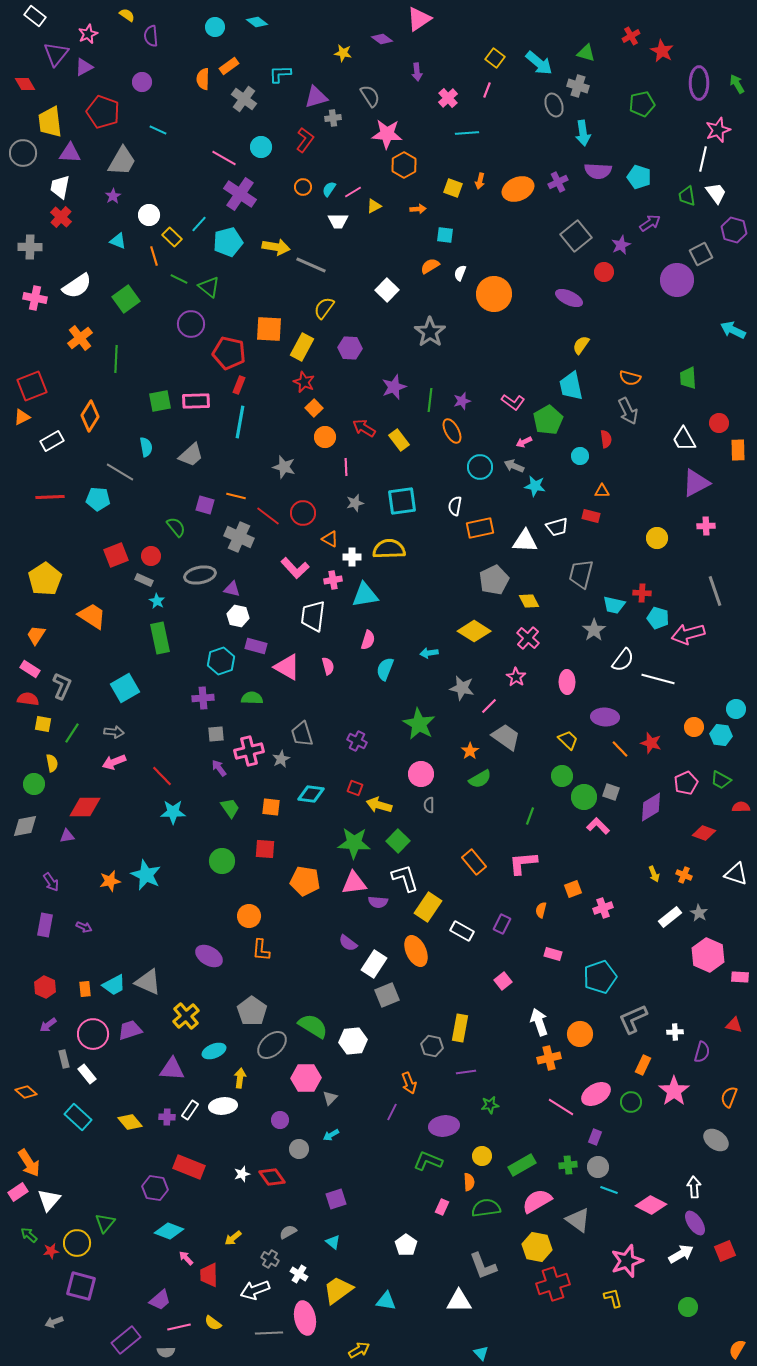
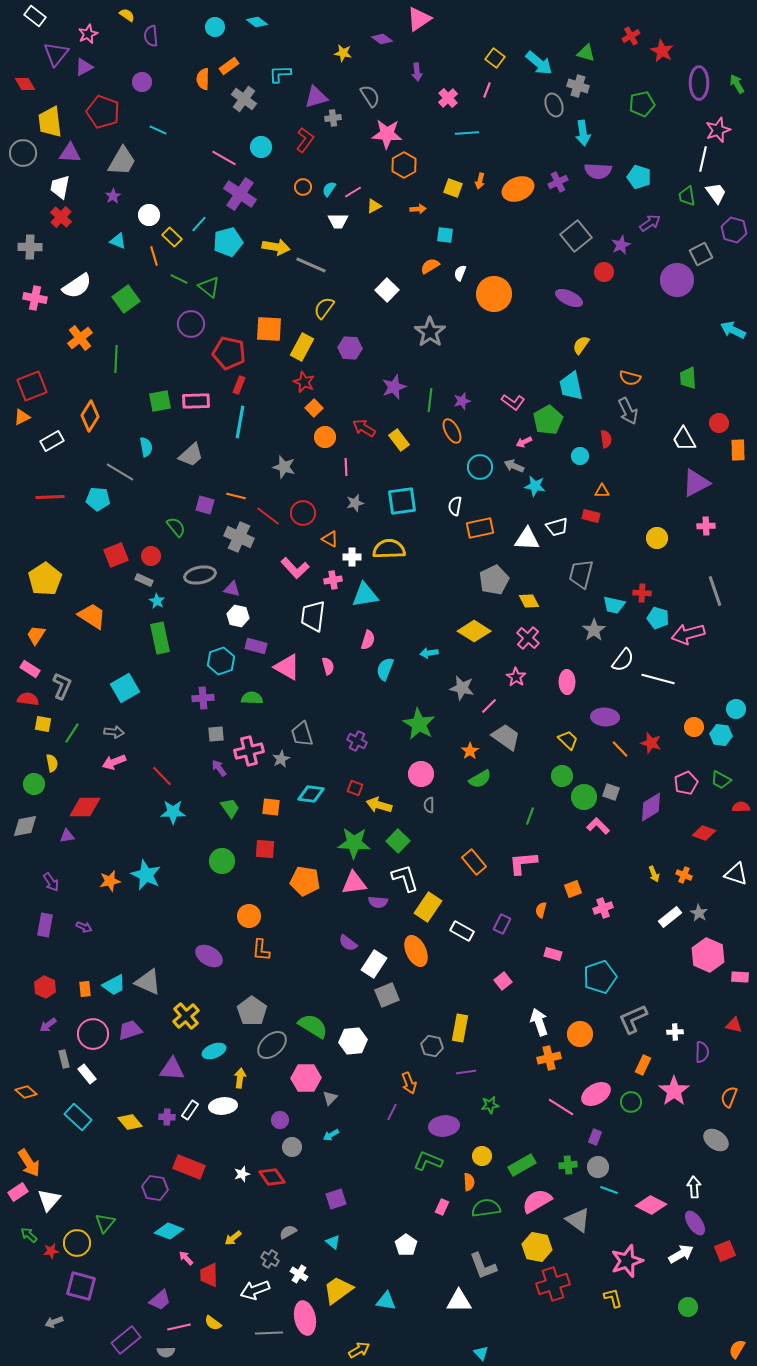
white triangle at (525, 541): moved 2 px right, 2 px up
purple semicircle at (702, 1052): rotated 15 degrees counterclockwise
gray circle at (299, 1149): moved 7 px left, 2 px up
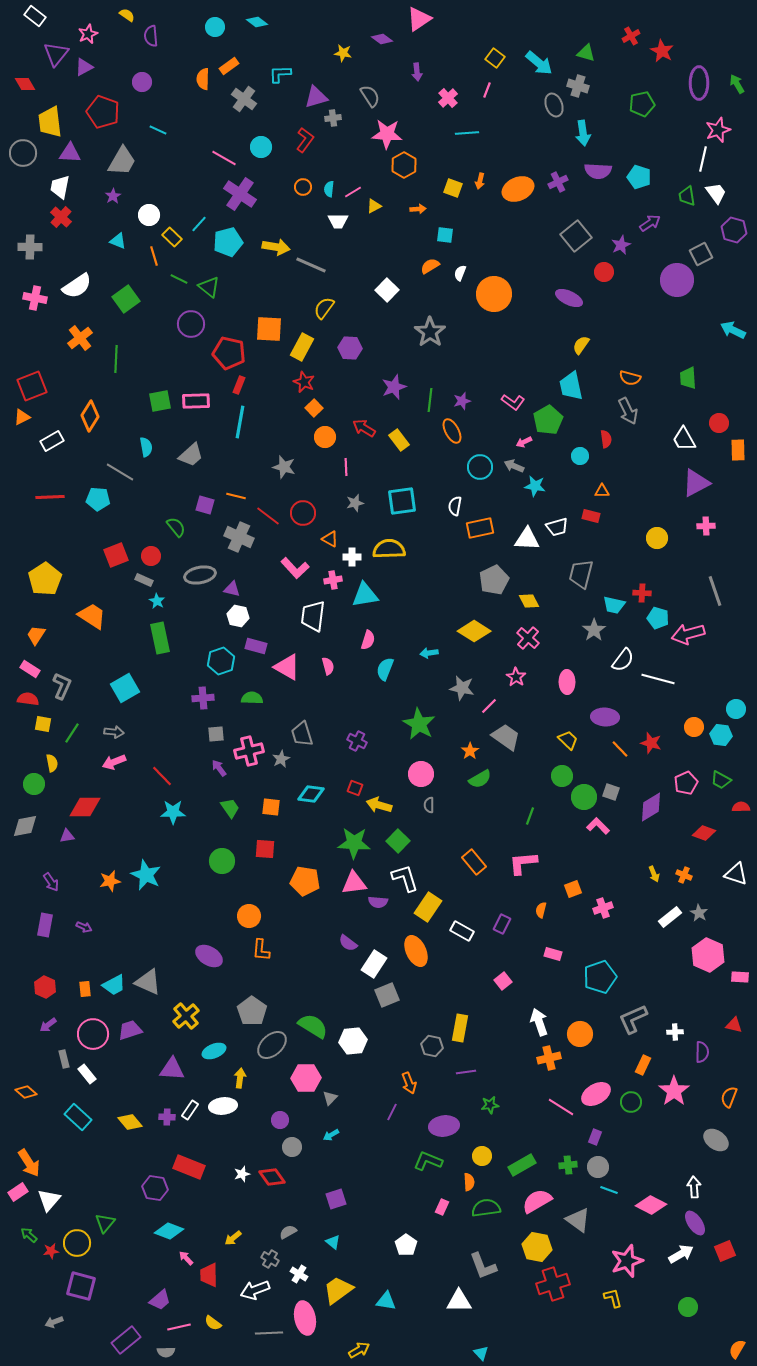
cyan semicircle at (329, 189): rotated 28 degrees counterclockwise
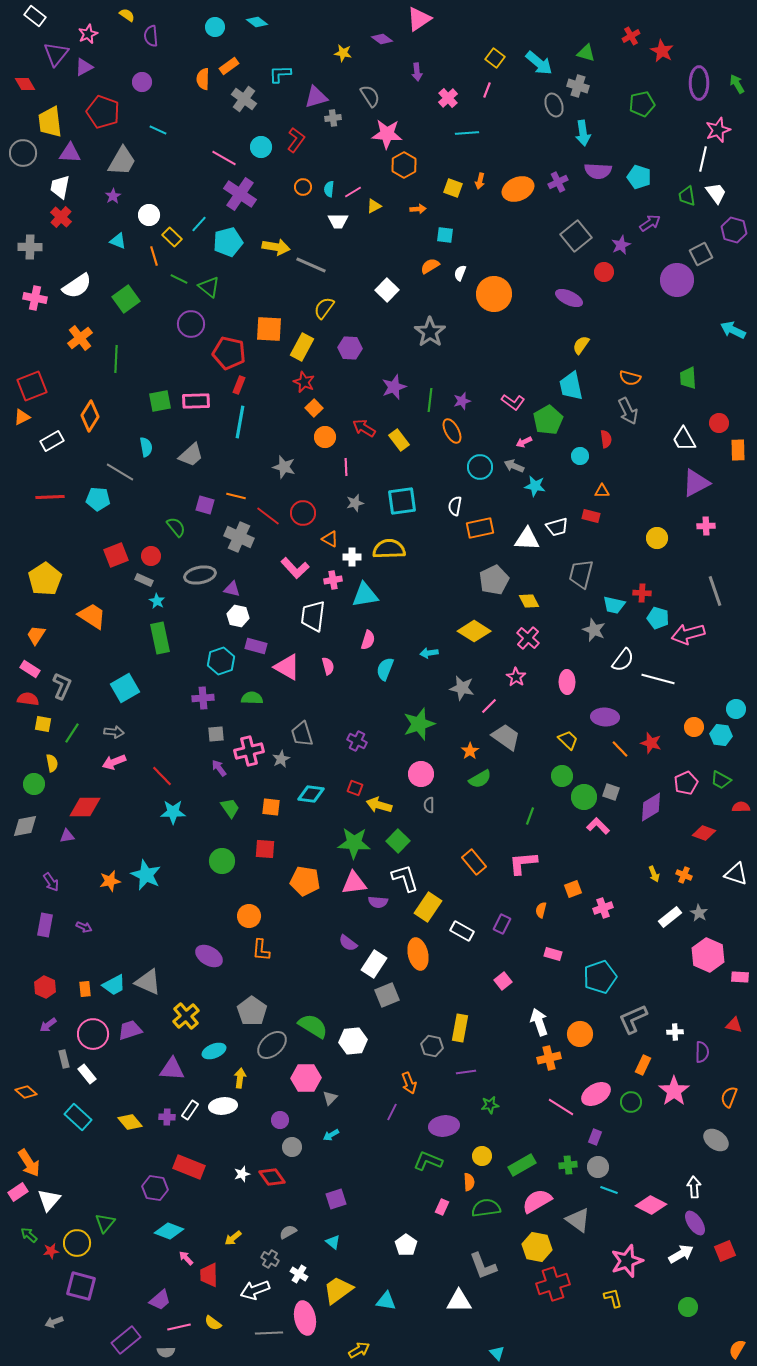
red L-shape at (305, 140): moved 9 px left
gray star at (594, 630): rotated 15 degrees counterclockwise
green star at (419, 724): rotated 24 degrees clockwise
orange ellipse at (416, 951): moved 2 px right, 3 px down; rotated 12 degrees clockwise
cyan triangle at (481, 1353): moved 16 px right
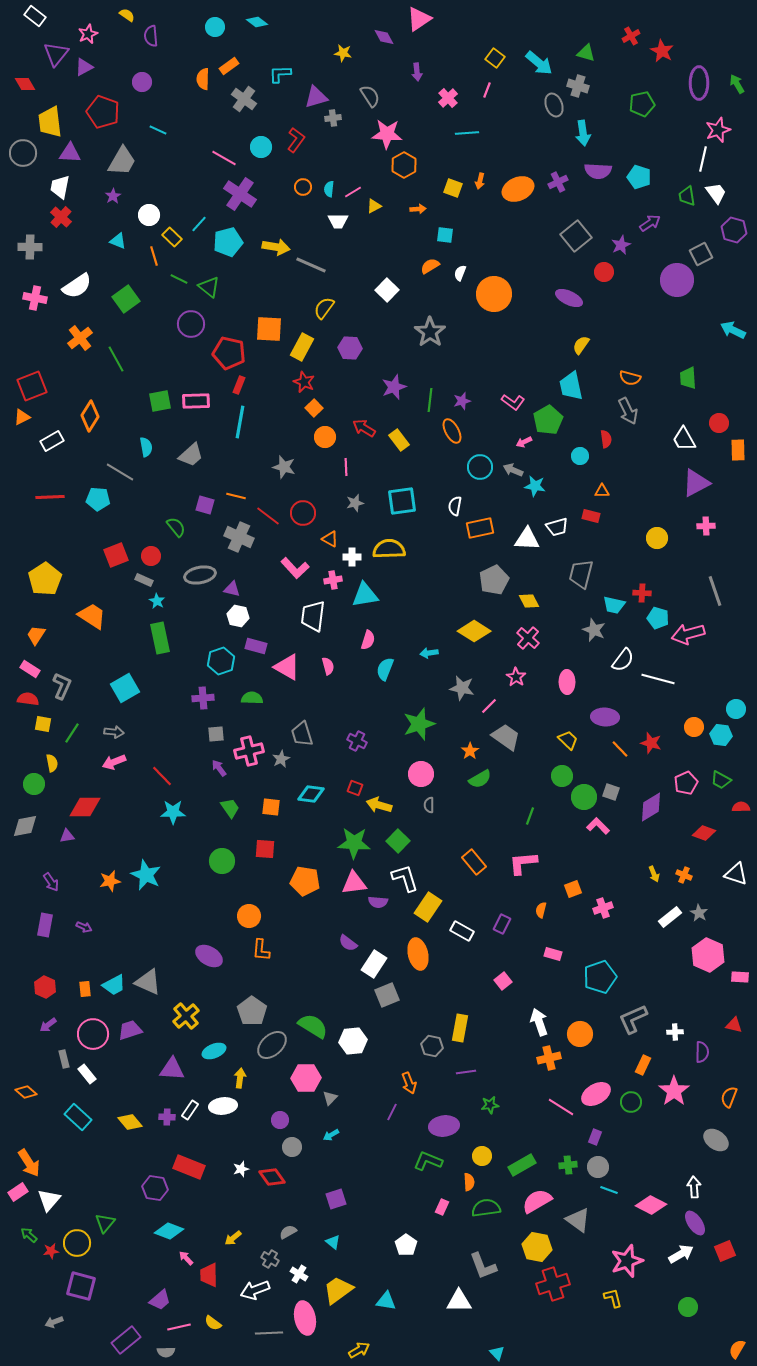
purple diamond at (382, 39): moved 2 px right, 2 px up; rotated 25 degrees clockwise
green line at (116, 359): rotated 32 degrees counterclockwise
gray arrow at (514, 466): moved 1 px left, 4 px down
white star at (242, 1174): moved 1 px left, 5 px up
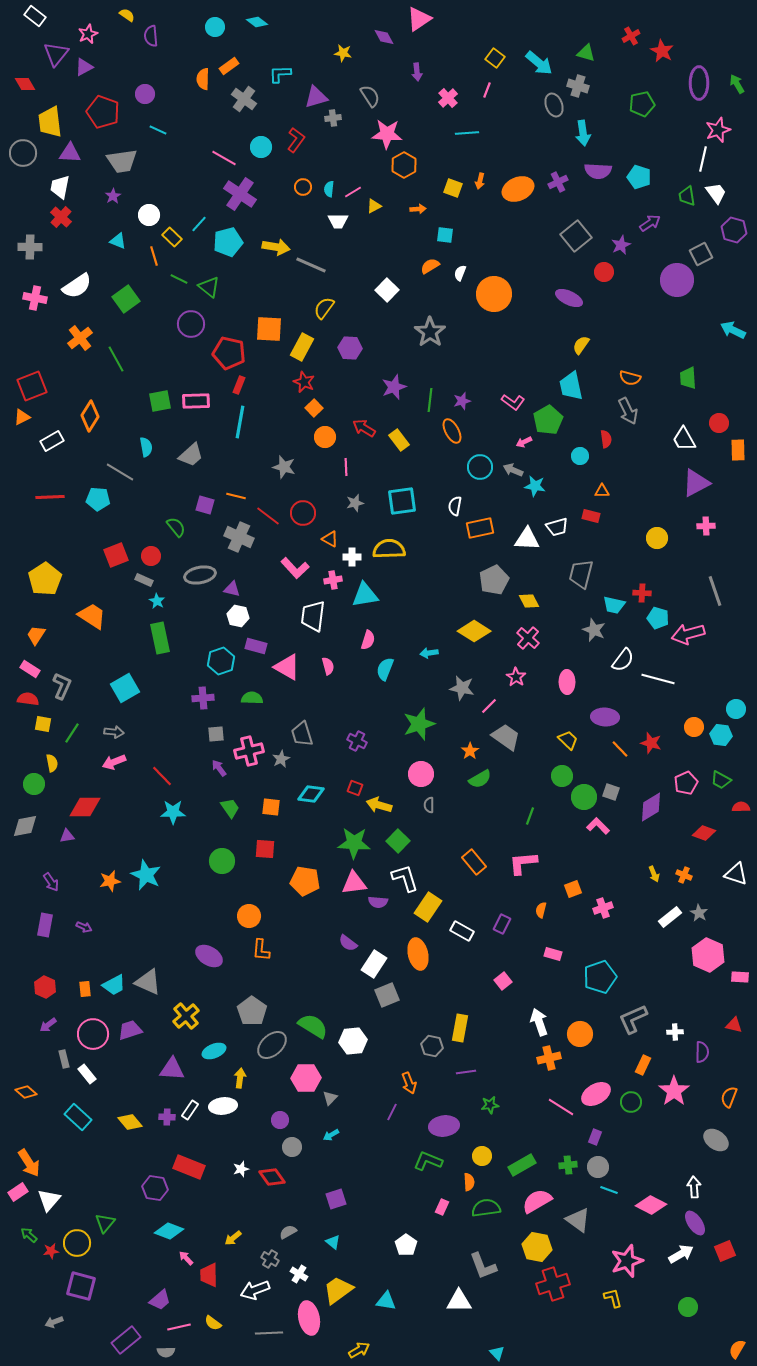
purple circle at (142, 82): moved 3 px right, 12 px down
gray trapezoid at (122, 161): rotated 52 degrees clockwise
pink ellipse at (305, 1318): moved 4 px right
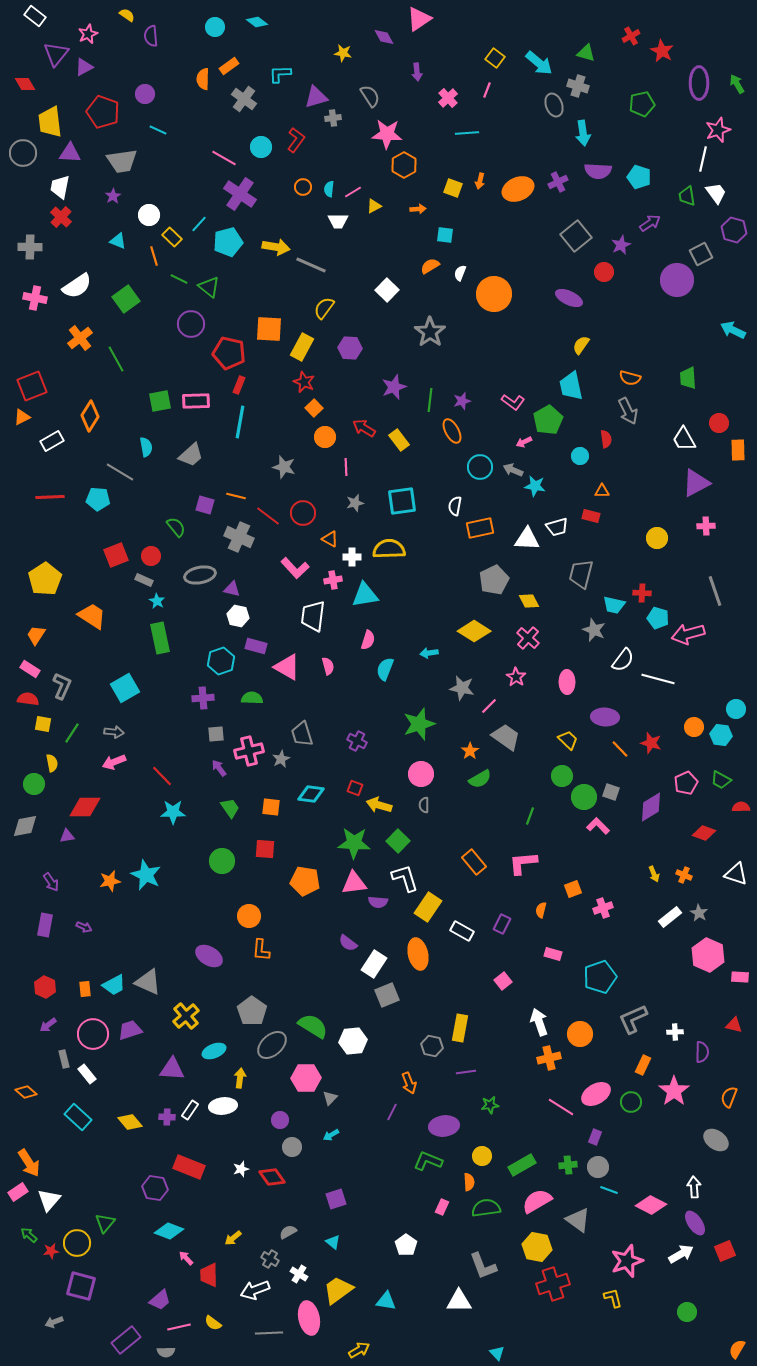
gray semicircle at (429, 805): moved 5 px left
green circle at (688, 1307): moved 1 px left, 5 px down
